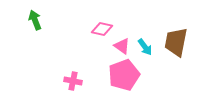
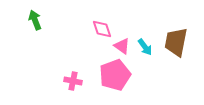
pink diamond: rotated 60 degrees clockwise
pink pentagon: moved 9 px left
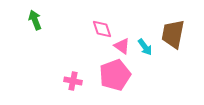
brown trapezoid: moved 3 px left, 8 px up
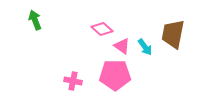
pink diamond: rotated 30 degrees counterclockwise
pink pentagon: rotated 20 degrees clockwise
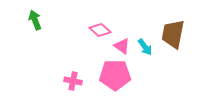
pink diamond: moved 2 px left, 1 px down
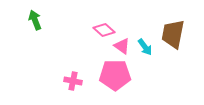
pink diamond: moved 4 px right
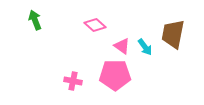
pink diamond: moved 9 px left, 5 px up
